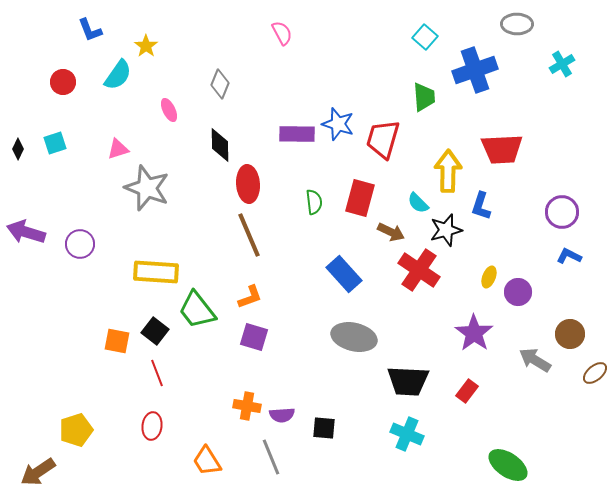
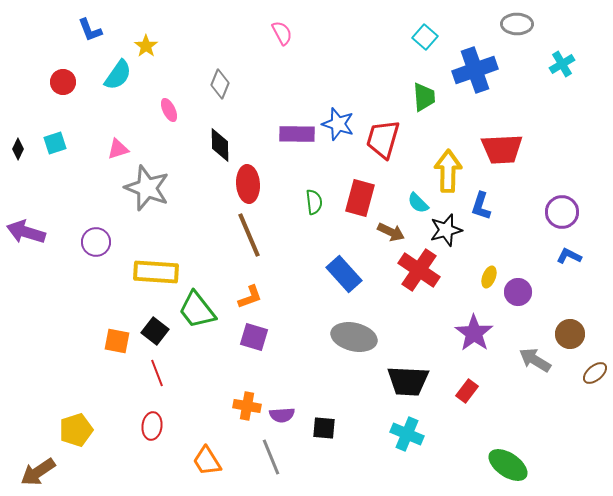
purple circle at (80, 244): moved 16 px right, 2 px up
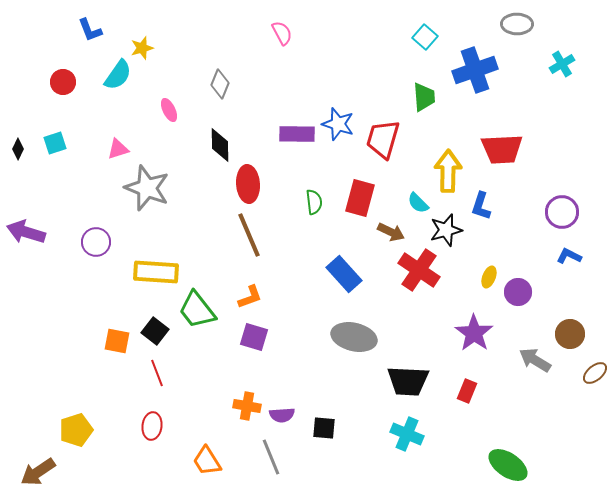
yellow star at (146, 46): moved 4 px left, 2 px down; rotated 20 degrees clockwise
red rectangle at (467, 391): rotated 15 degrees counterclockwise
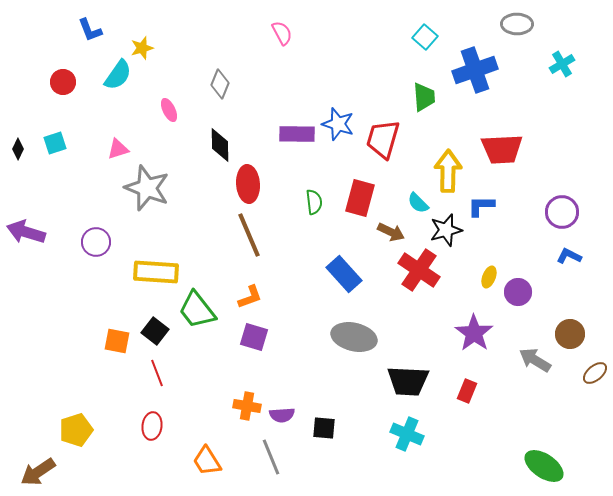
blue L-shape at (481, 206): rotated 72 degrees clockwise
green ellipse at (508, 465): moved 36 px right, 1 px down
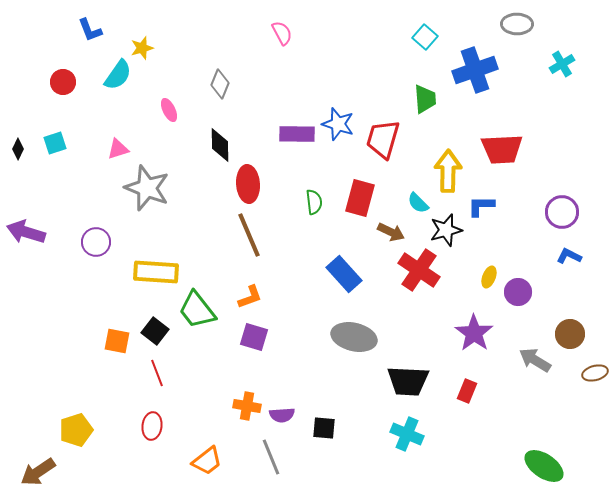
green trapezoid at (424, 97): moved 1 px right, 2 px down
brown ellipse at (595, 373): rotated 25 degrees clockwise
orange trapezoid at (207, 461): rotated 96 degrees counterclockwise
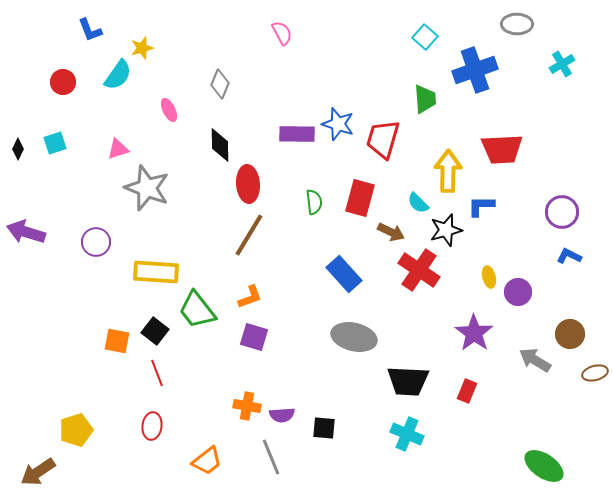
brown line at (249, 235): rotated 54 degrees clockwise
yellow ellipse at (489, 277): rotated 35 degrees counterclockwise
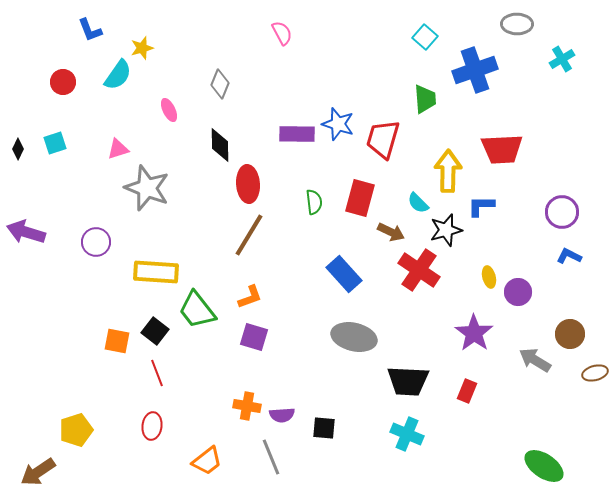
cyan cross at (562, 64): moved 5 px up
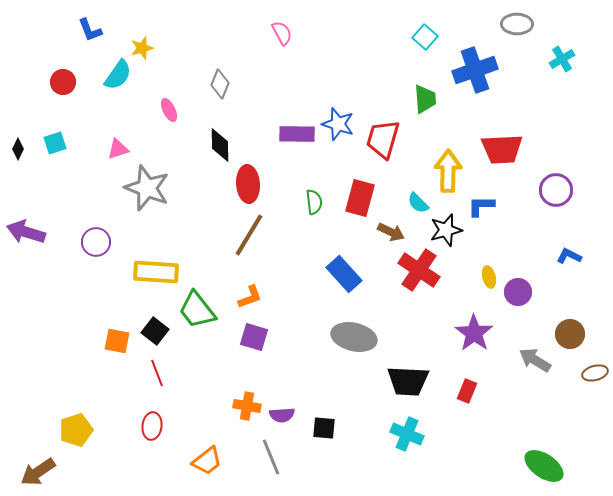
purple circle at (562, 212): moved 6 px left, 22 px up
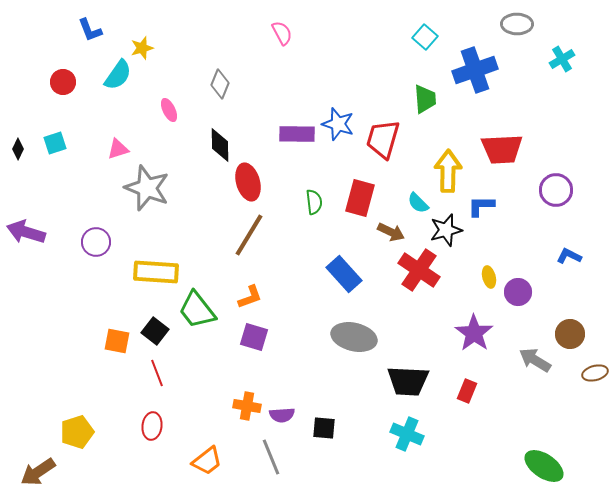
red ellipse at (248, 184): moved 2 px up; rotated 12 degrees counterclockwise
yellow pentagon at (76, 430): moved 1 px right, 2 px down
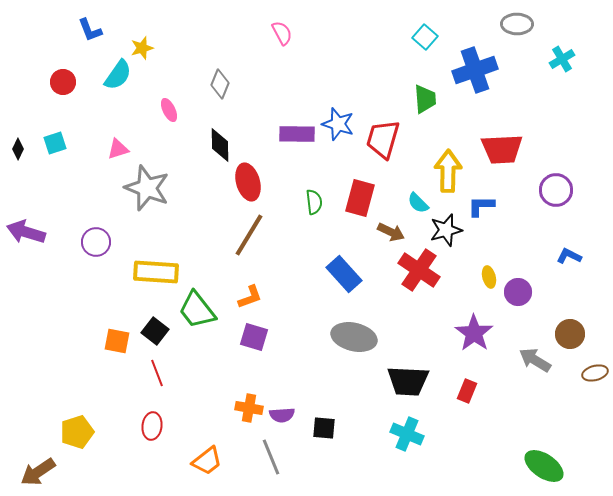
orange cross at (247, 406): moved 2 px right, 2 px down
